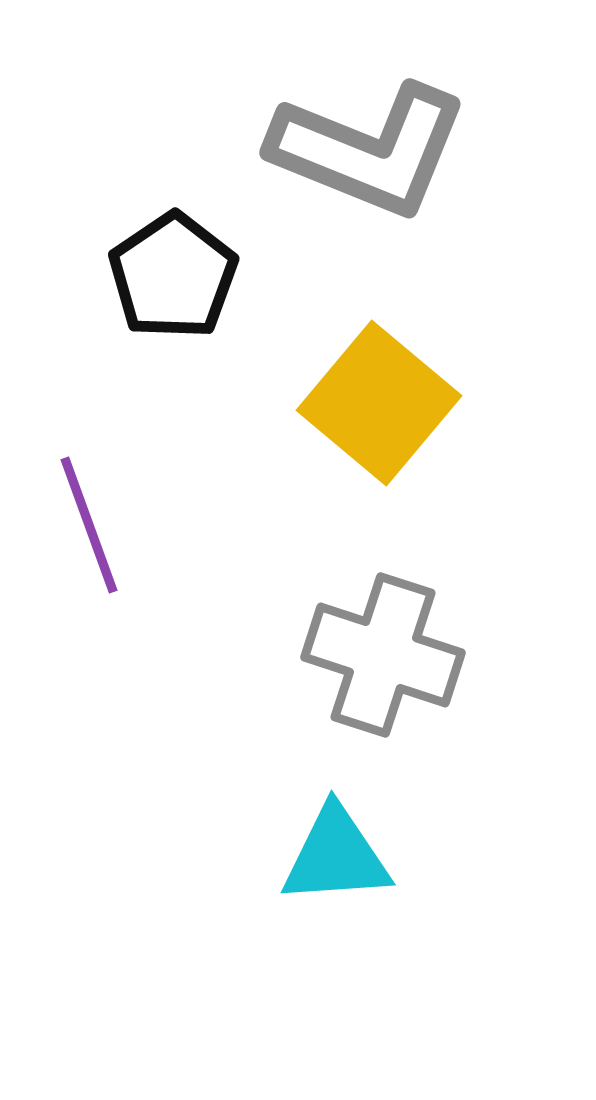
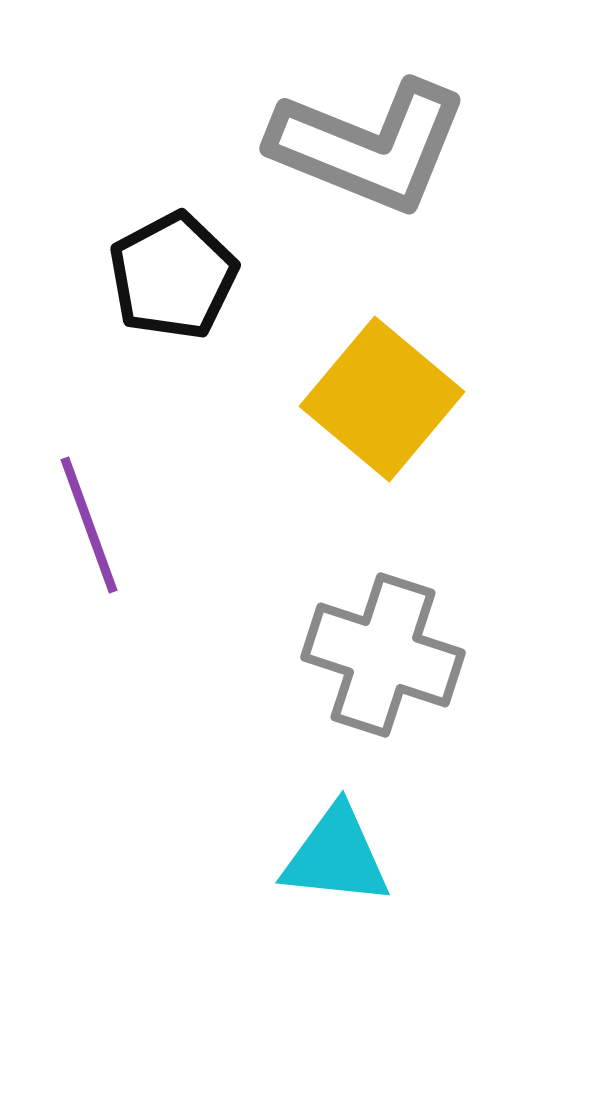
gray L-shape: moved 4 px up
black pentagon: rotated 6 degrees clockwise
yellow square: moved 3 px right, 4 px up
cyan triangle: rotated 10 degrees clockwise
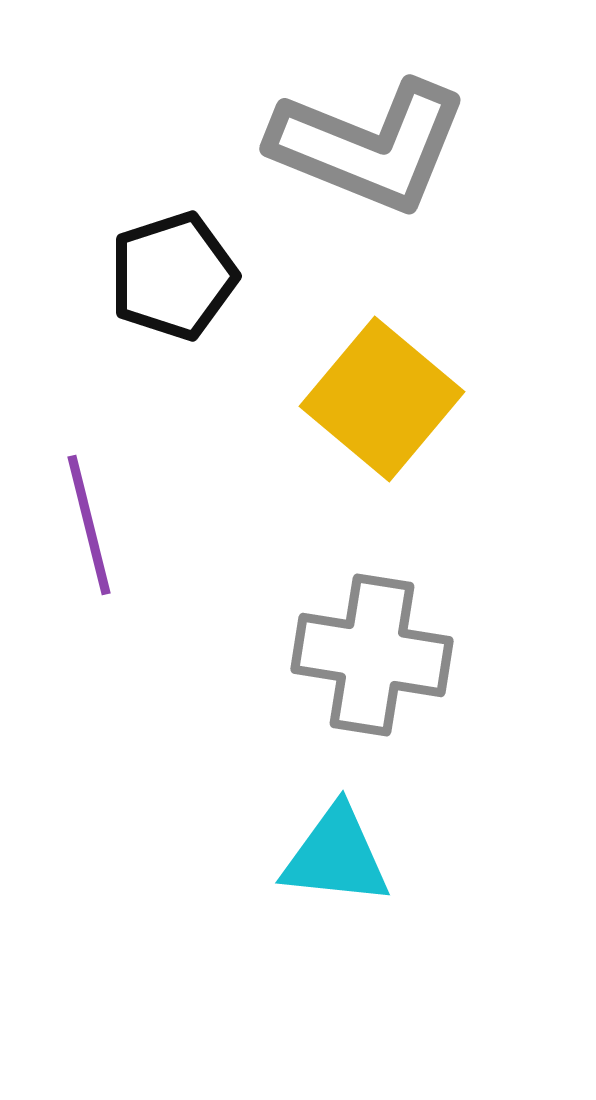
black pentagon: rotated 10 degrees clockwise
purple line: rotated 6 degrees clockwise
gray cross: moved 11 px left; rotated 9 degrees counterclockwise
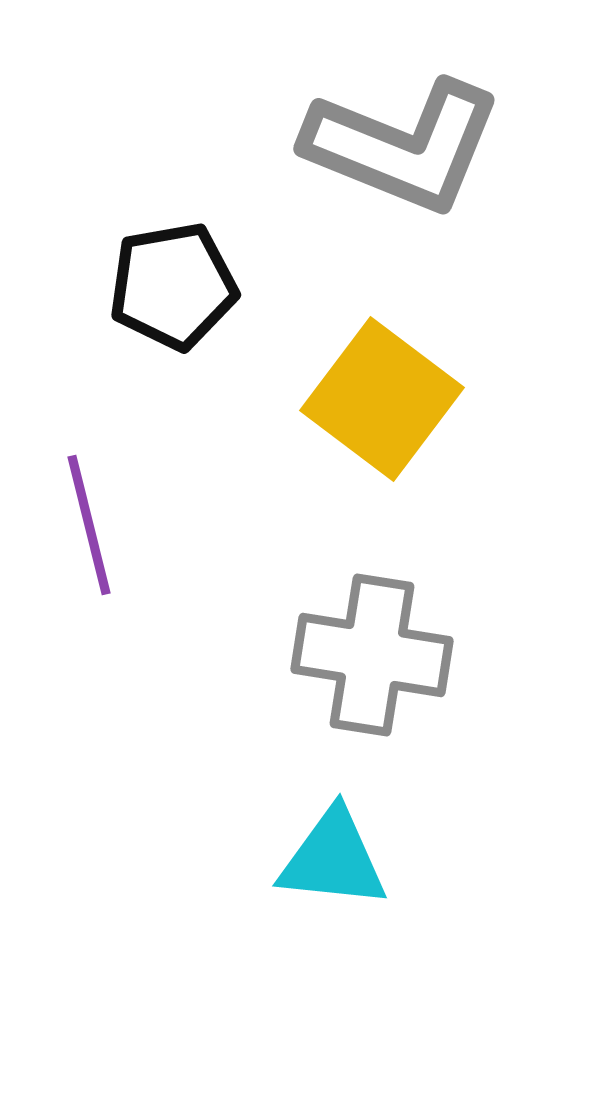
gray L-shape: moved 34 px right
black pentagon: moved 10 px down; rotated 8 degrees clockwise
yellow square: rotated 3 degrees counterclockwise
cyan triangle: moved 3 px left, 3 px down
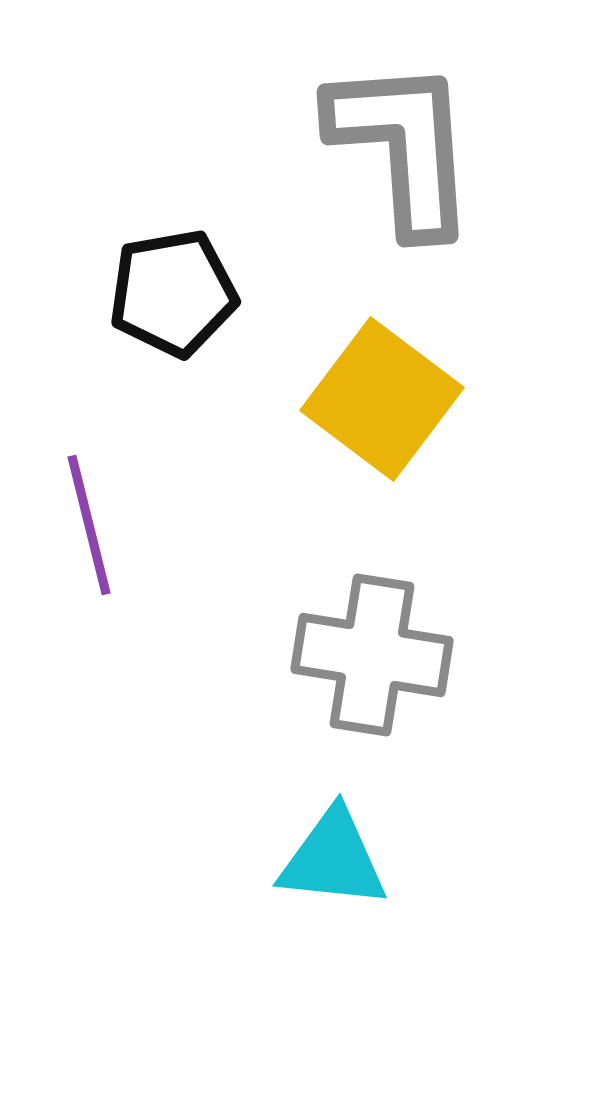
gray L-shape: rotated 116 degrees counterclockwise
black pentagon: moved 7 px down
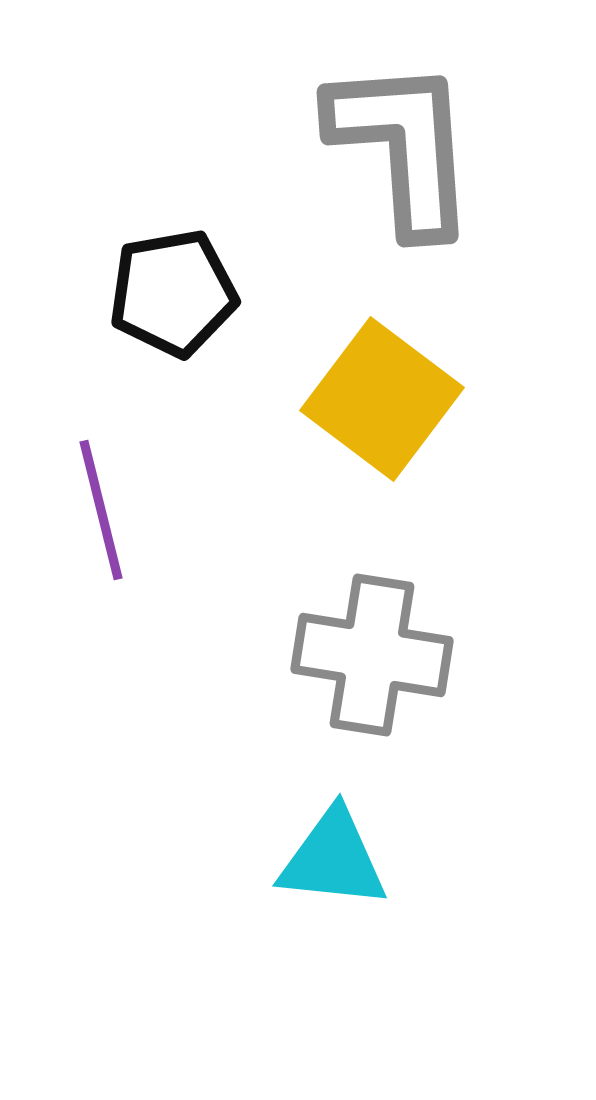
purple line: moved 12 px right, 15 px up
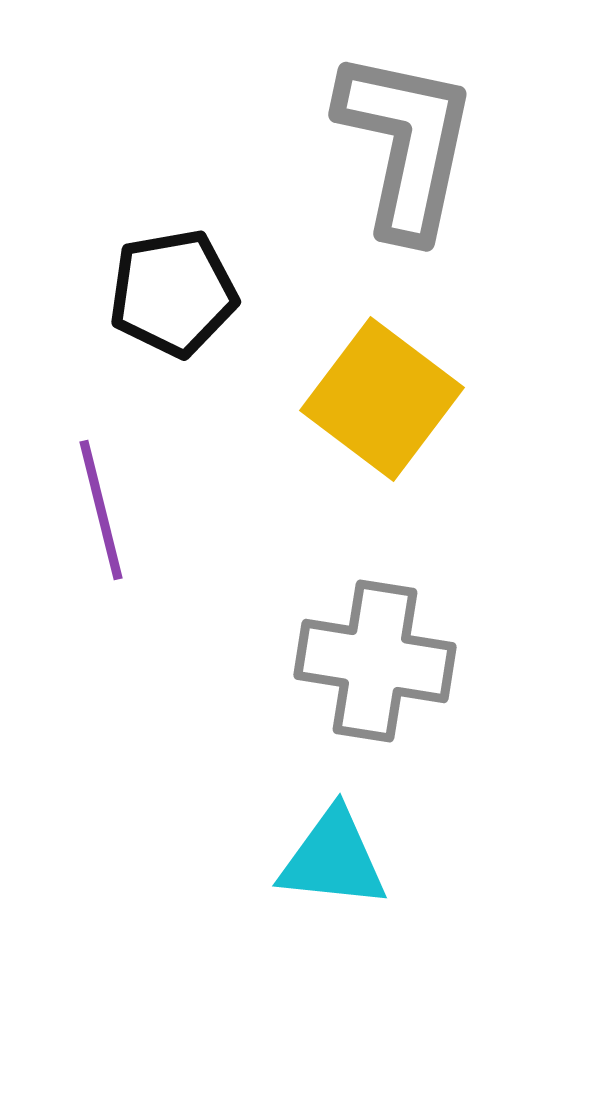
gray L-shape: moved 3 px right, 2 px up; rotated 16 degrees clockwise
gray cross: moved 3 px right, 6 px down
